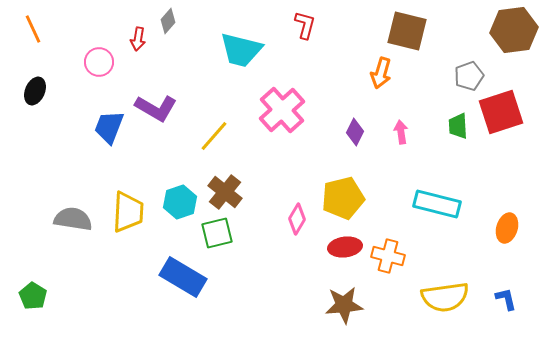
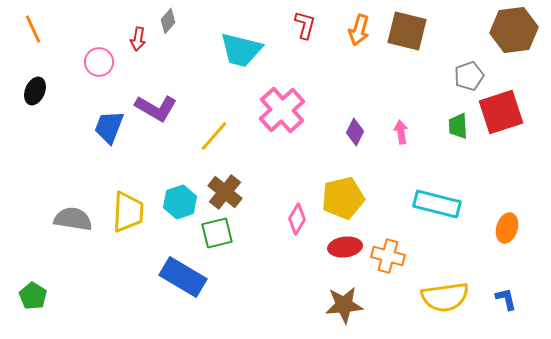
orange arrow: moved 22 px left, 43 px up
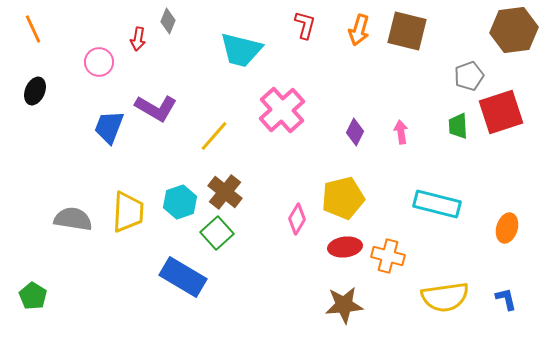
gray diamond: rotated 20 degrees counterclockwise
green square: rotated 28 degrees counterclockwise
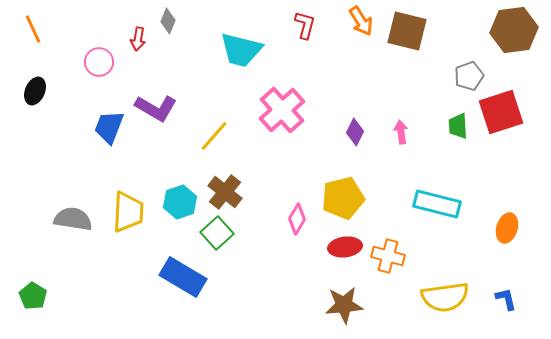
orange arrow: moved 2 px right, 9 px up; rotated 48 degrees counterclockwise
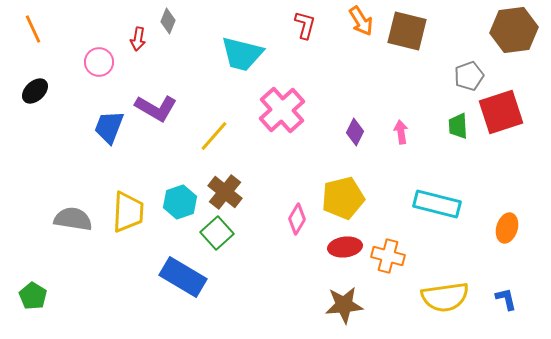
cyan trapezoid: moved 1 px right, 4 px down
black ellipse: rotated 24 degrees clockwise
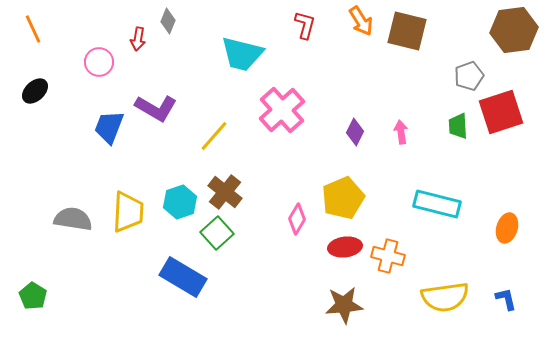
yellow pentagon: rotated 9 degrees counterclockwise
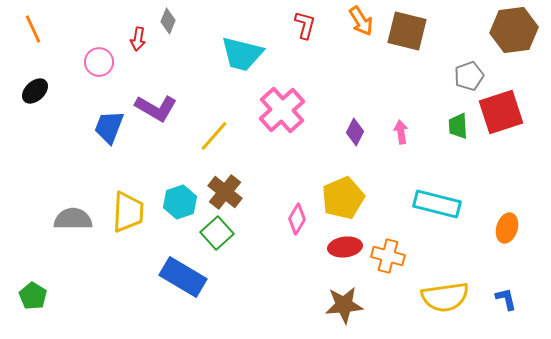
gray semicircle: rotated 9 degrees counterclockwise
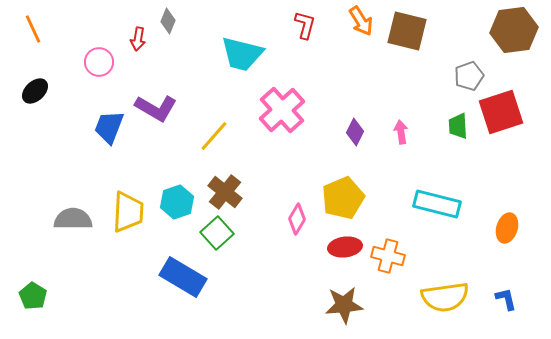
cyan hexagon: moved 3 px left
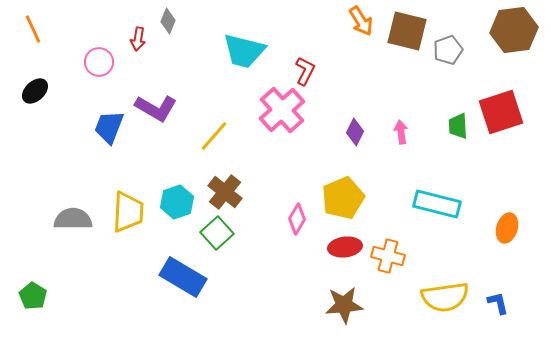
red L-shape: moved 46 px down; rotated 12 degrees clockwise
cyan trapezoid: moved 2 px right, 3 px up
gray pentagon: moved 21 px left, 26 px up
blue L-shape: moved 8 px left, 4 px down
